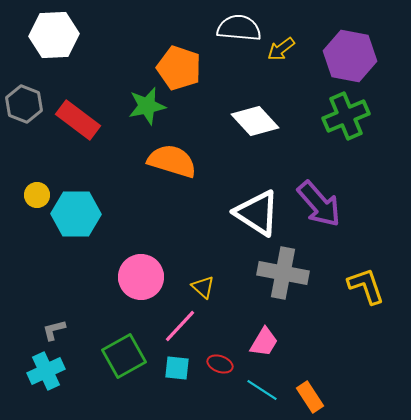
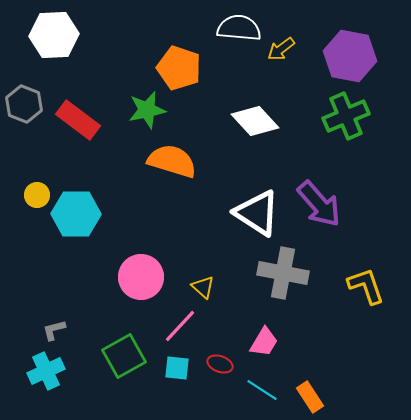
green star: moved 4 px down
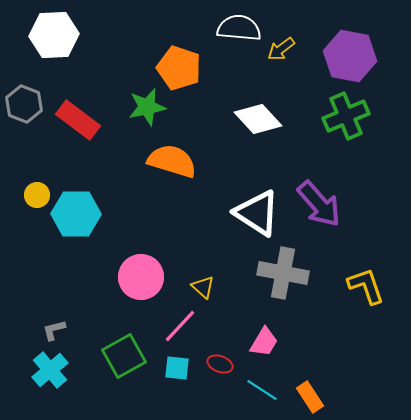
green star: moved 3 px up
white diamond: moved 3 px right, 2 px up
cyan cross: moved 4 px right, 1 px up; rotated 15 degrees counterclockwise
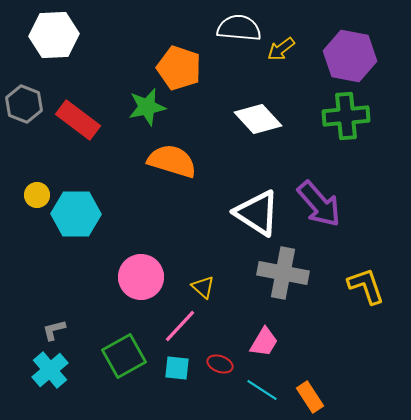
green cross: rotated 18 degrees clockwise
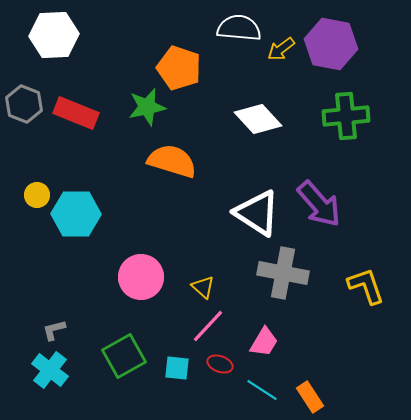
purple hexagon: moved 19 px left, 12 px up
red rectangle: moved 2 px left, 7 px up; rotated 15 degrees counterclockwise
pink line: moved 28 px right
cyan cross: rotated 12 degrees counterclockwise
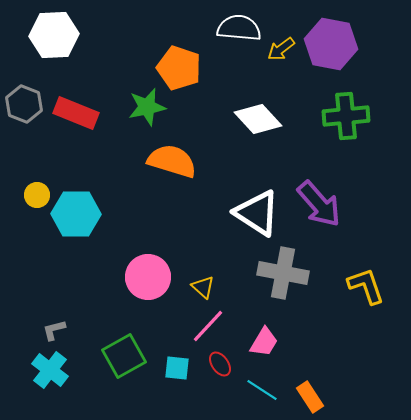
pink circle: moved 7 px right
red ellipse: rotated 35 degrees clockwise
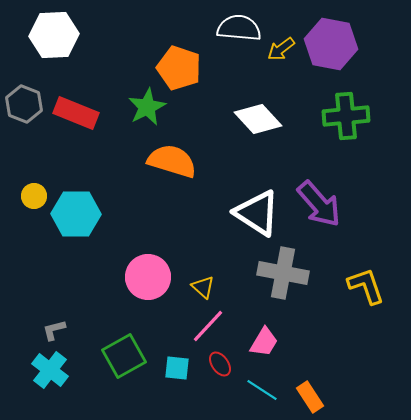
green star: rotated 15 degrees counterclockwise
yellow circle: moved 3 px left, 1 px down
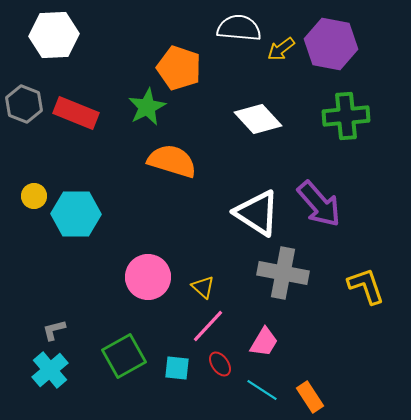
cyan cross: rotated 12 degrees clockwise
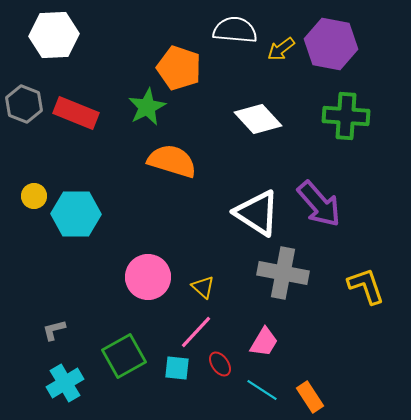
white semicircle: moved 4 px left, 2 px down
green cross: rotated 9 degrees clockwise
pink line: moved 12 px left, 6 px down
cyan cross: moved 15 px right, 13 px down; rotated 9 degrees clockwise
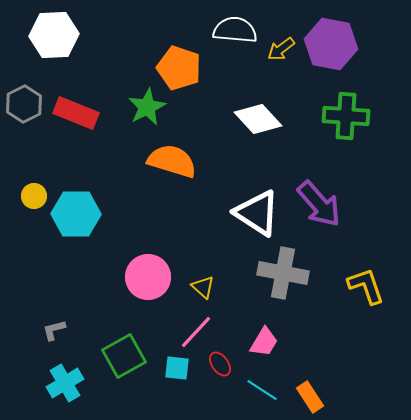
gray hexagon: rotated 12 degrees clockwise
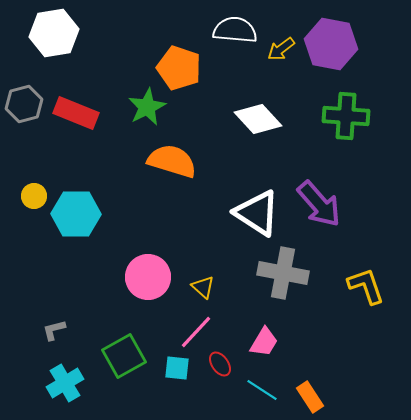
white hexagon: moved 2 px up; rotated 6 degrees counterclockwise
gray hexagon: rotated 12 degrees clockwise
